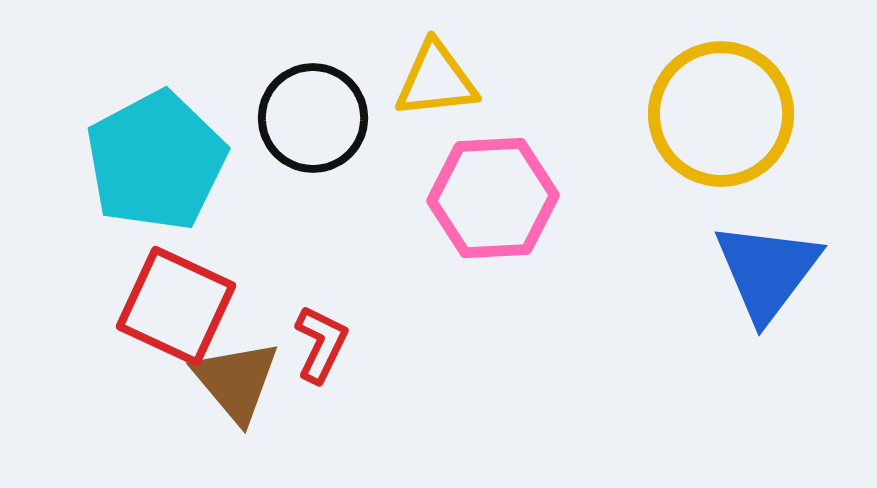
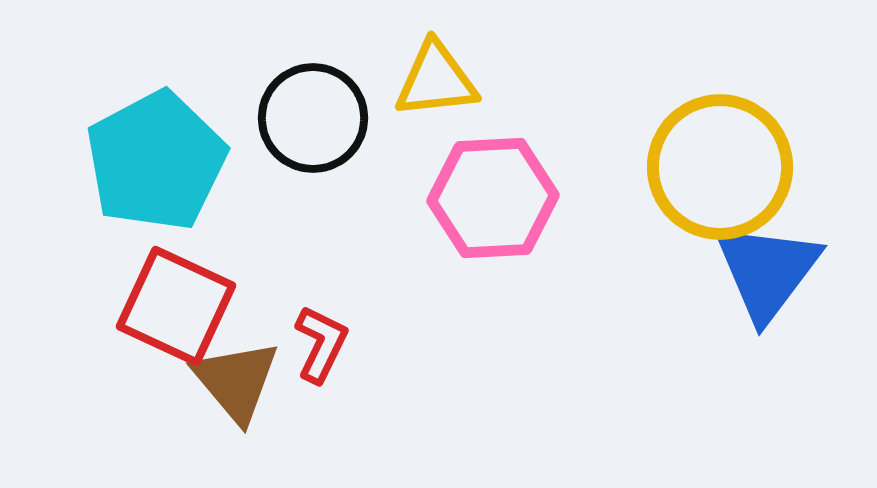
yellow circle: moved 1 px left, 53 px down
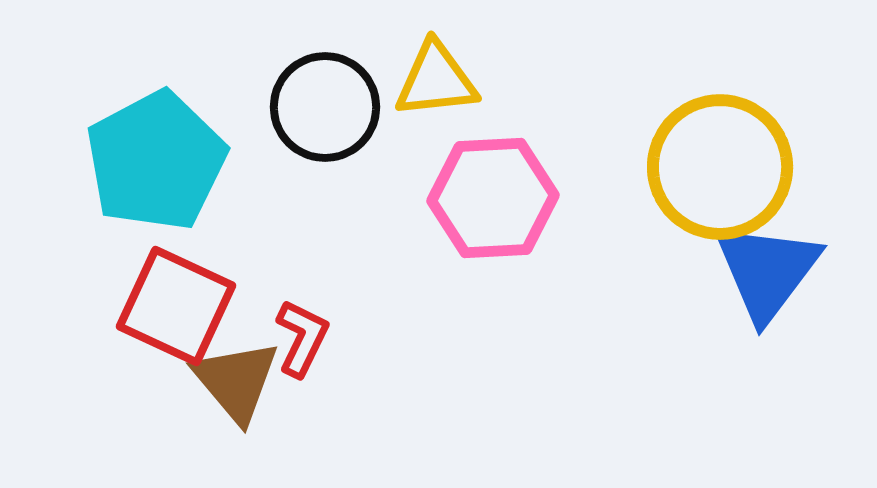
black circle: moved 12 px right, 11 px up
red L-shape: moved 19 px left, 6 px up
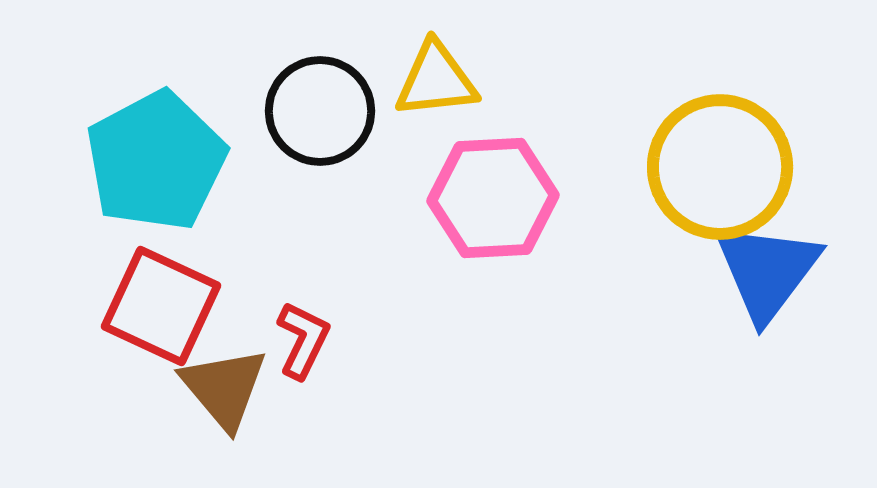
black circle: moved 5 px left, 4 px down
red square: moved 15 px left
red L-shape: moved 1 px right, 2 px down
brown triangle: moved 12 px left, 7 px down
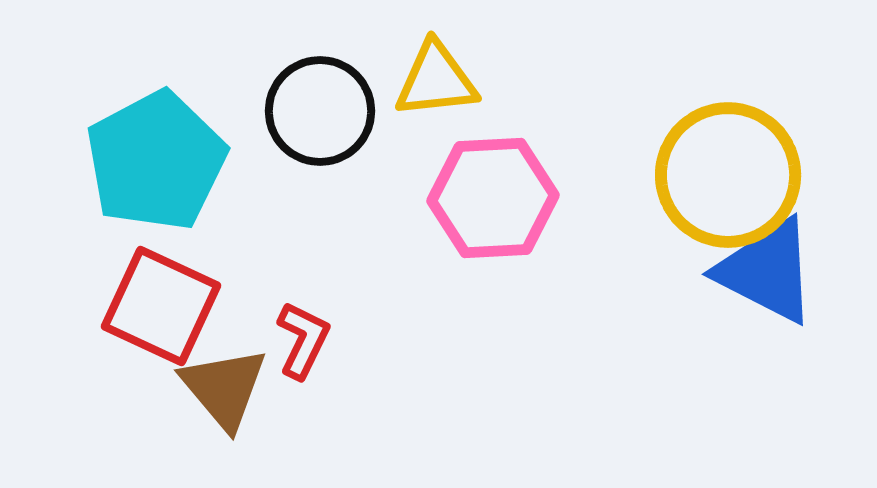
yellow circle: moved 8 px right, 8 px down
blue triangle: rotated 40 degrees counterclockwise
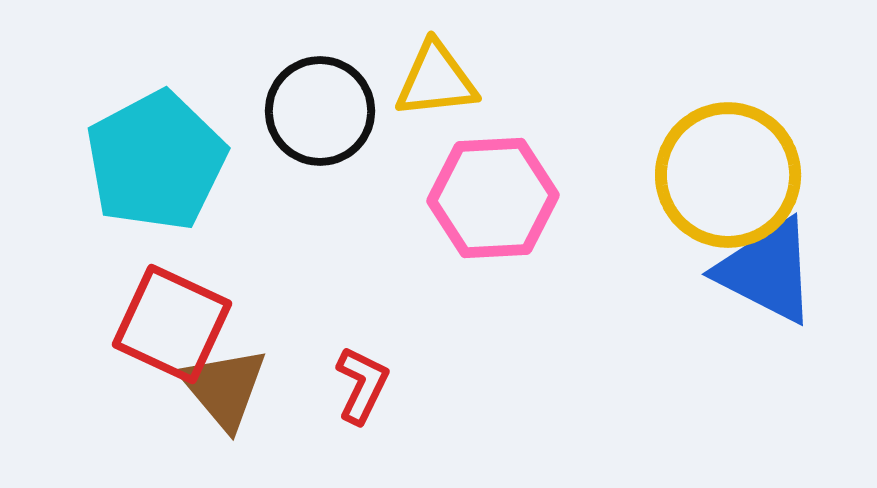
red square: moved 11 px right, 18 px down
red L-shape: moved 59 px right, 45 px down
